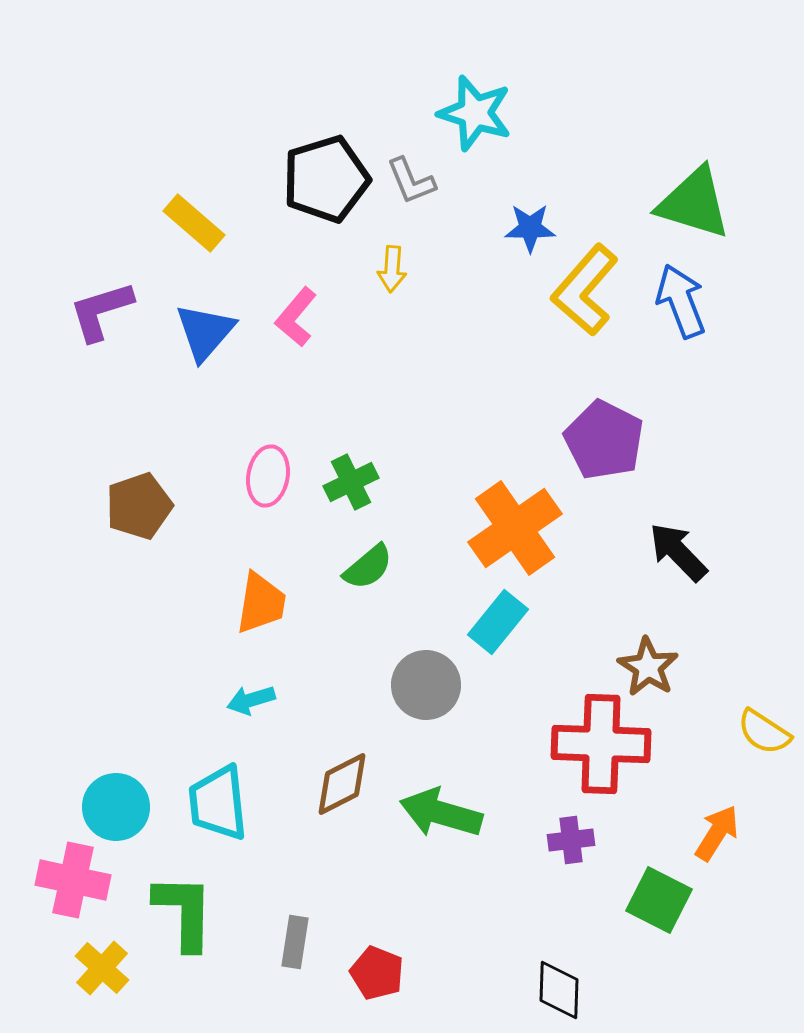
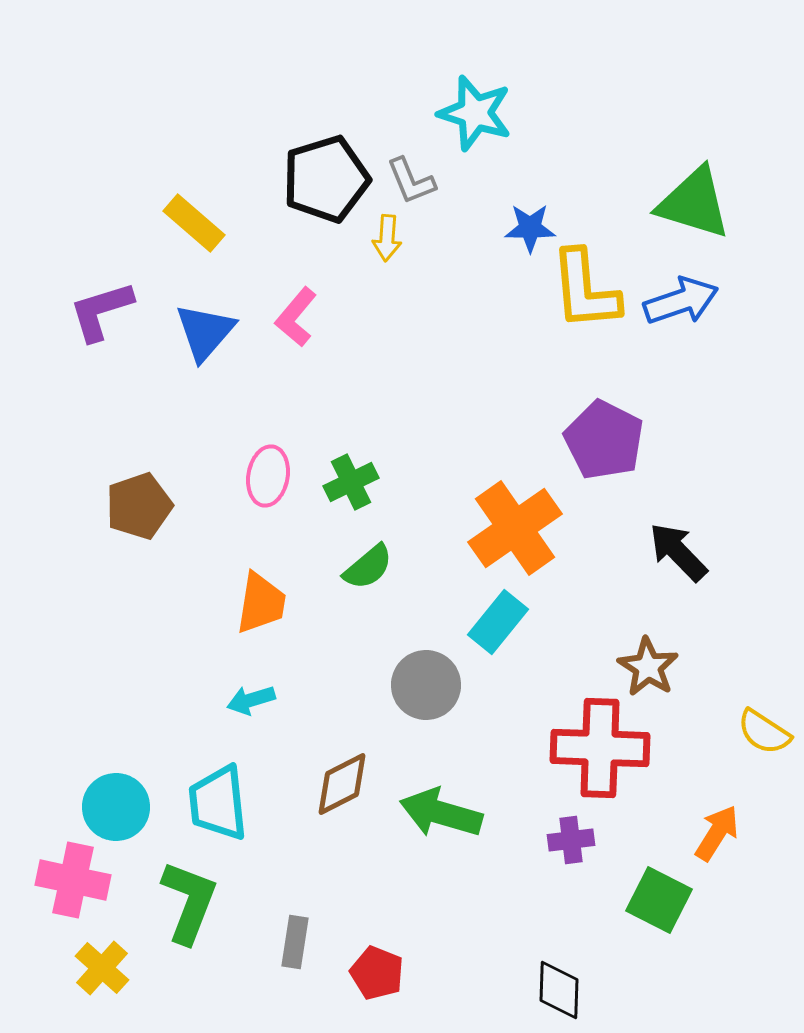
yellow arrow: moved 5 px left, 31 px up
yellow L-shape: rotated 46 degrees counterclockwise
blue arrow: rotated 92 degrees clockwise
red cross: moved 1 px left, 4 px down
green L-shape: moved 5 px right, 10 px up; rotated 20 degrees clockwise
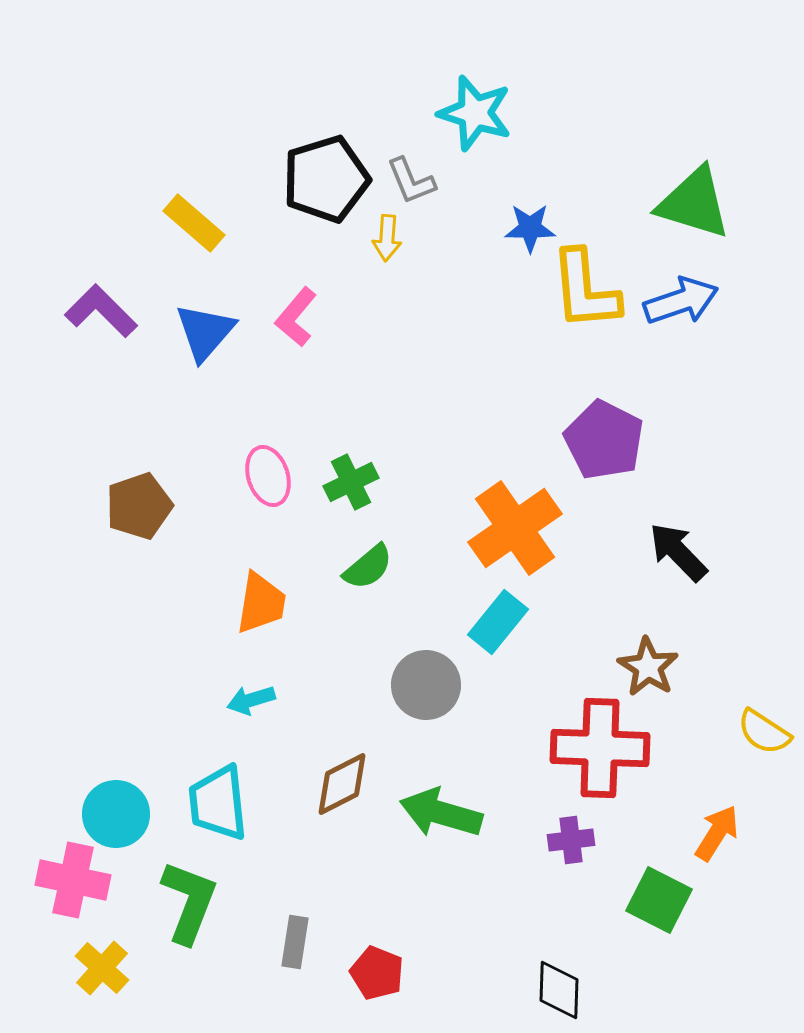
purple L-shape: rotated 62 degrees clockwise
pink ellipse: rotated 28 degrees counterclockwise
cyan circle: moved 7 px down
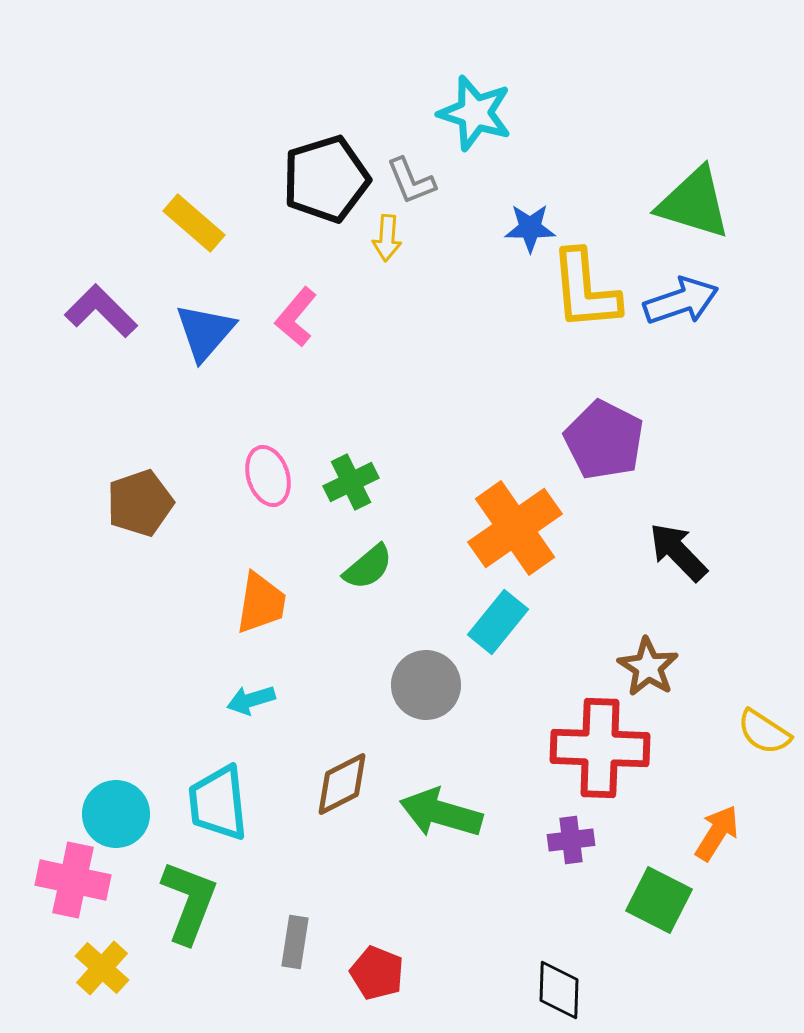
brown pentagon: moved 1 px right, 3 px up
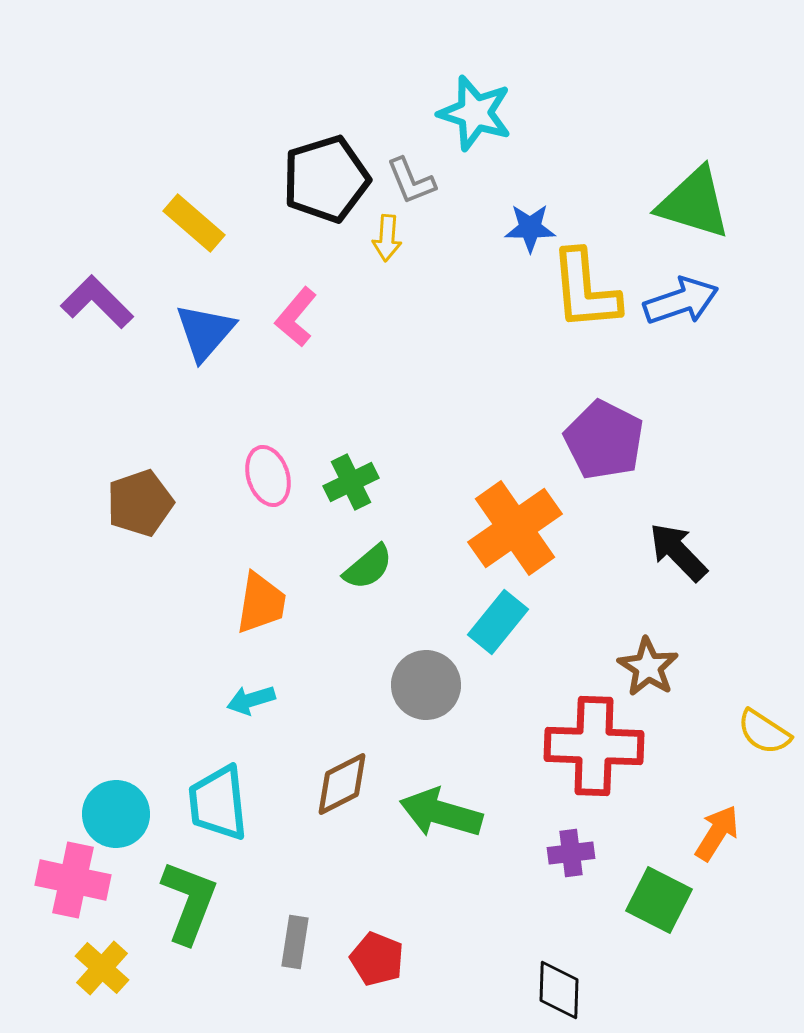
purple L-shape: moved 4 px left, 9 px up
red cross: moved 6 px left, 2 px up
purple cross: moved 13 px down
red pentagon: moved 14 px up
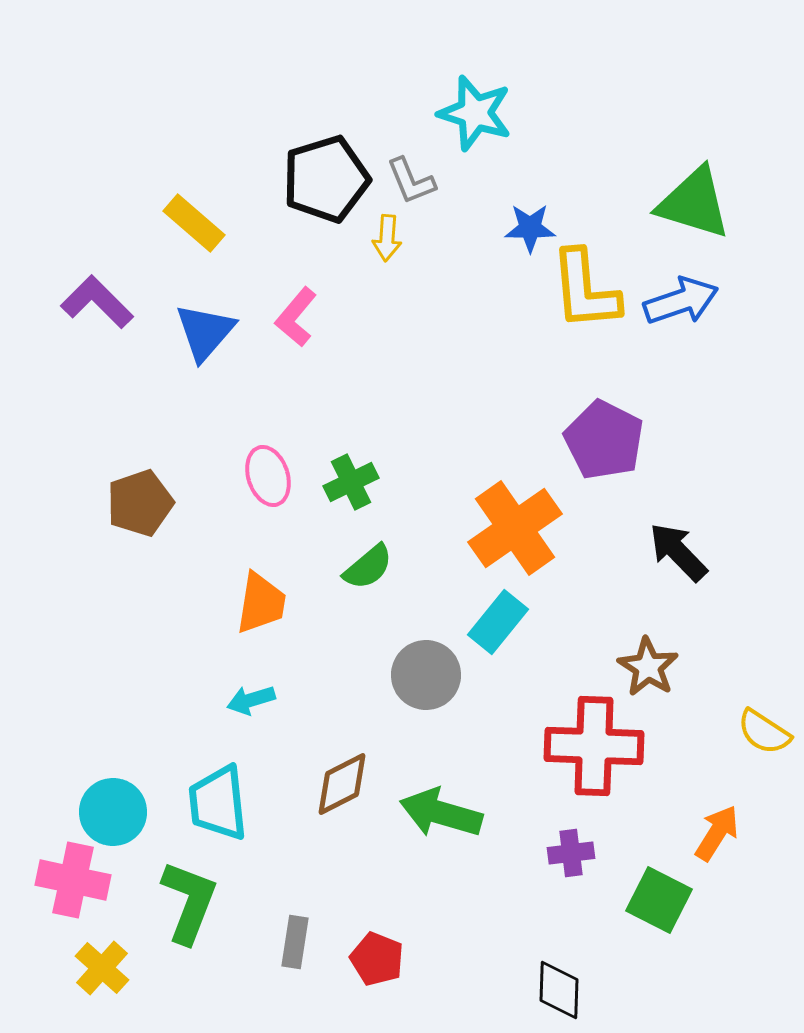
gray circle: moved 10 px up
cyan circle: moved 3 px left, 2 px up
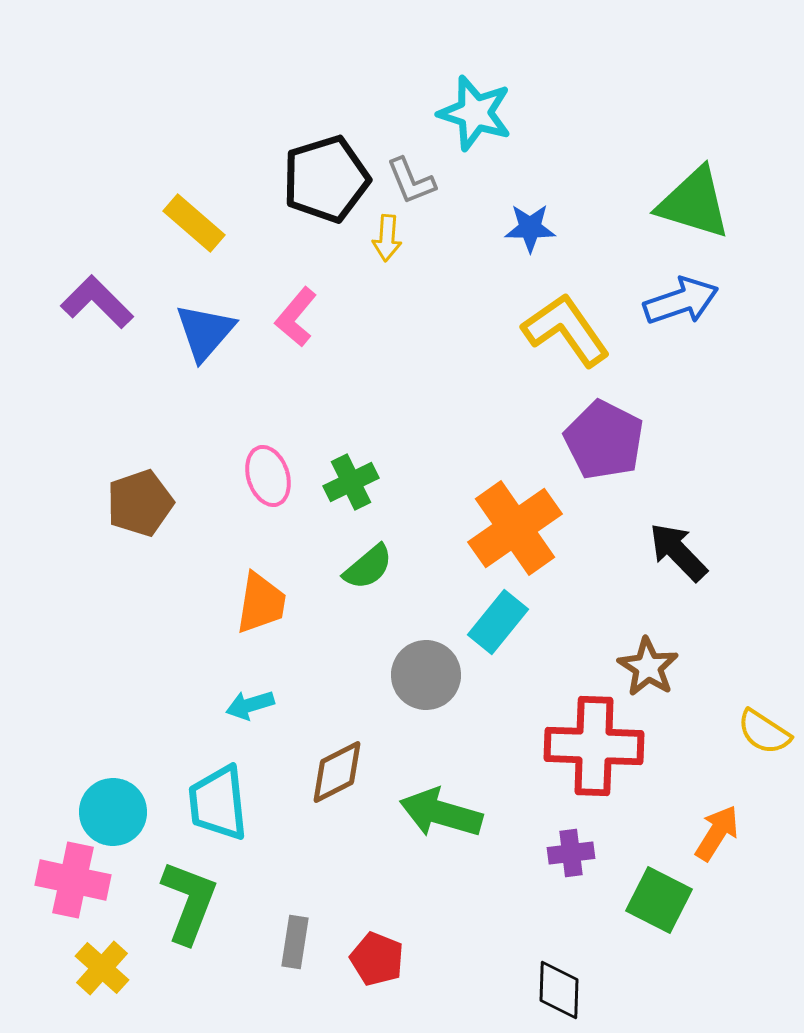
yellow L-shape: moved 19 px left, 40 px down; rotated 150 degrees clockwise
cyan arrow: moved 1 px left, 5 px down
brown diamond: moved 5 px left, 12 px up
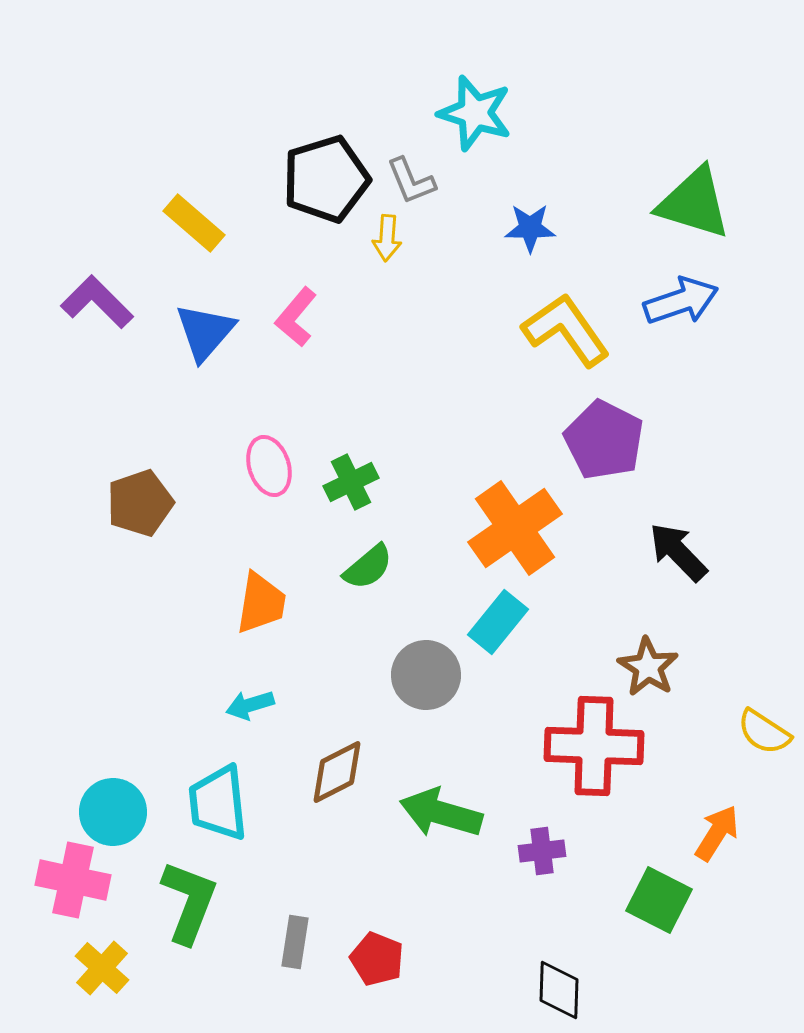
pink ellipse: moved 1 px right, 10 px up
purple cross: moved 29 px left, 2 px up
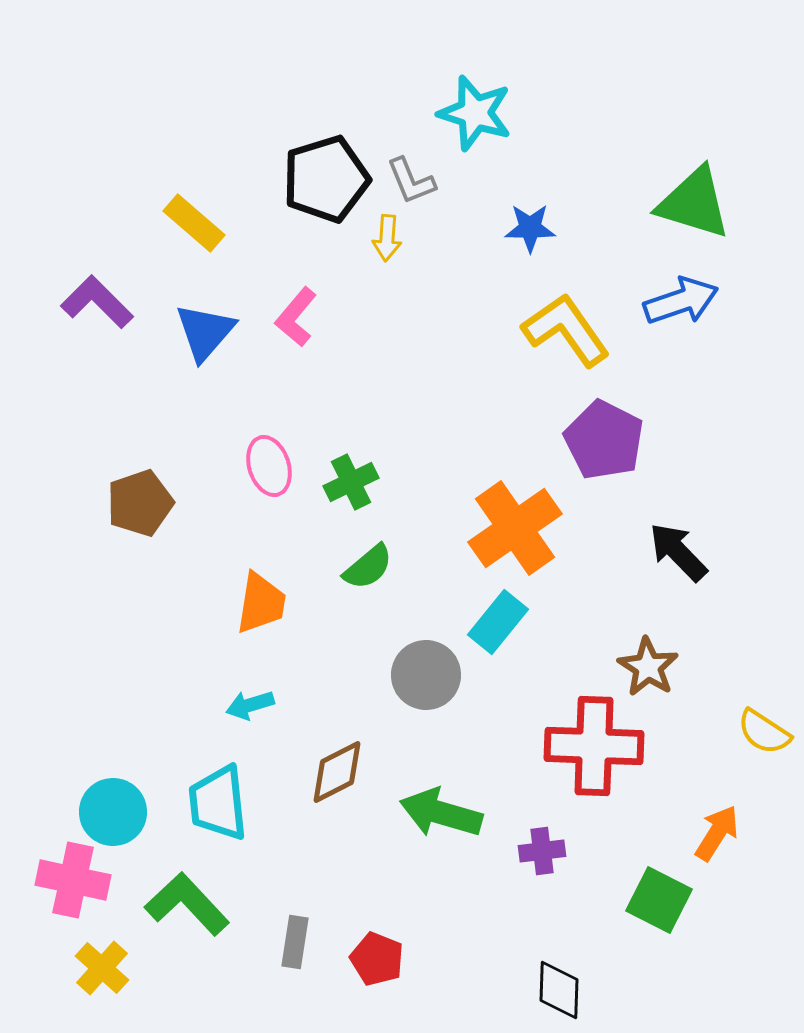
green L-shape: moved 2 px left, 2 px down; rotated 64 degrees counterclockwise
